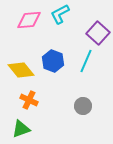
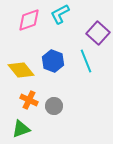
pink diamond: rotated 15 degrees counterclockwise
cyan line: rotated 45 degrees counterclockwise
gray circle: moved 29 px left
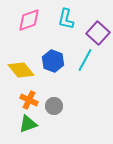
cyan L-shape: moved 6 px right, 5 px down; rotated 50 degrees counterclockwise
cyan line: moved 1 px left, 1 px up; rotated 50 degrees clockwise
green triangle: moved 7 px right, 5 px up
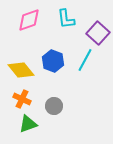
cyan L-shape: rotated 20 degrees counterclockwise
orange cross: moved 7 px left, 1 px up
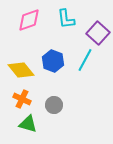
gray circle: moved 1 px up
green triangle: rotated 36 degrees clockwise
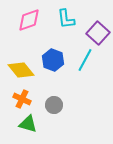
blue hexagon: moved 1 px up
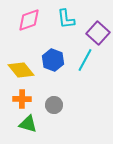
orange cross: rotated 24 degrees counterclockwise
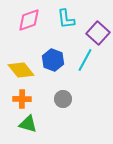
gray circle: moved 9 px right, 6 px up
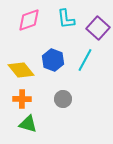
purple square: moved 5 px up
